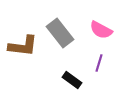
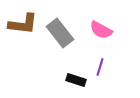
brown L-shape: moved 22 px up
purple line: moved 1 px right, 4 px down
black rectangle: moved 4 px right; rotated 18 degrees counterclockwise
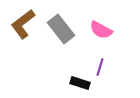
brown L-shape: rotated 136 degrees clockwise
gray rectangle: moved 1 px right, 4 px up
black rectangle: moved 4 px right, 3 px down
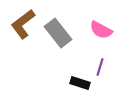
gray rectangle: moved 3 px left, 4 px down
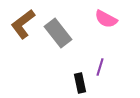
pink semicircle: moved 5 px right, 11 px up
black rectangle: rotated 60 degrees clockwise
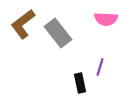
pink semicircle: rotated 25 degrees counterclockwise
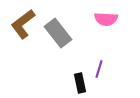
purple line: moved 1 px left, 2 px down
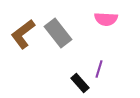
brown L-shape: moved 10 px down
black rectangle: rotated 30 degrees counterclockwise
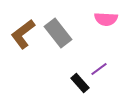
purple line: rotated 36 degrees clockwise
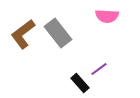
pink semicircle: moved 1 px right, 3 px up
